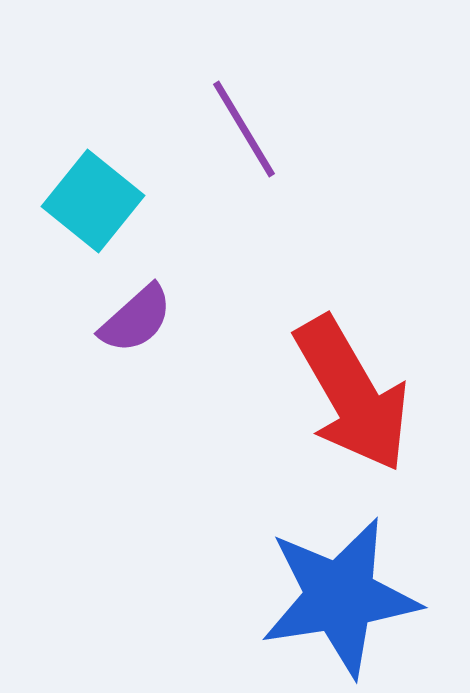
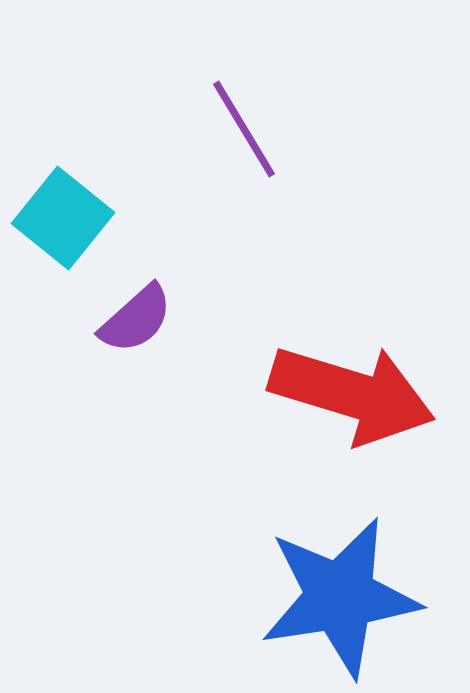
cyan square: moved 30 px left, 17 px down
red arrow: rotated 43 degrees counterclockwise
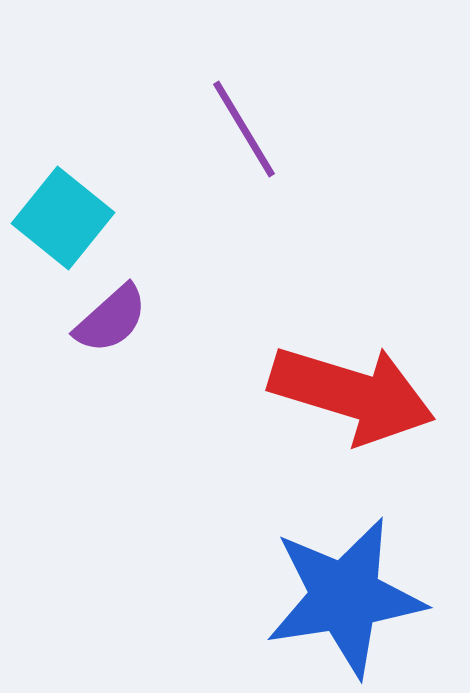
purple semicircle: moved 25 px left
blue star: moved 5 px right
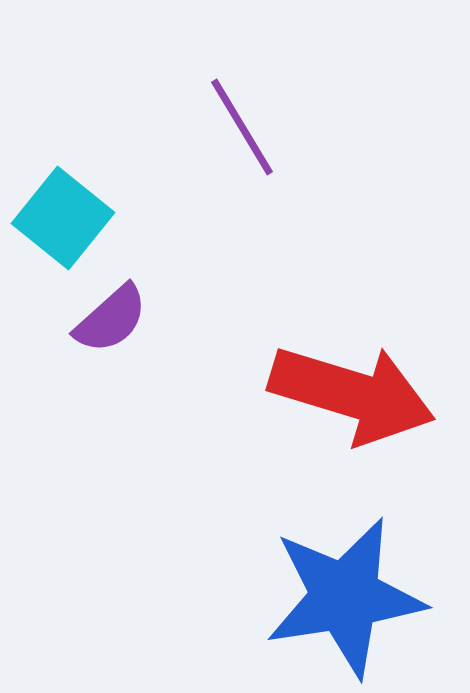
purple line: moved 2 px left, 2 px up
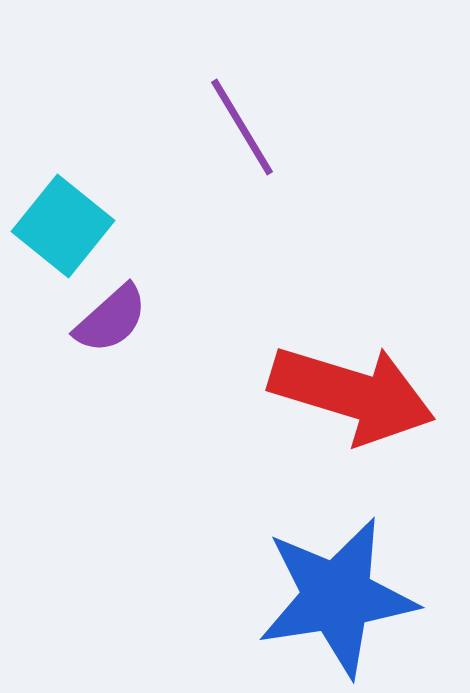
cyan square: moved 8 px down
blue star: moved 8 px left
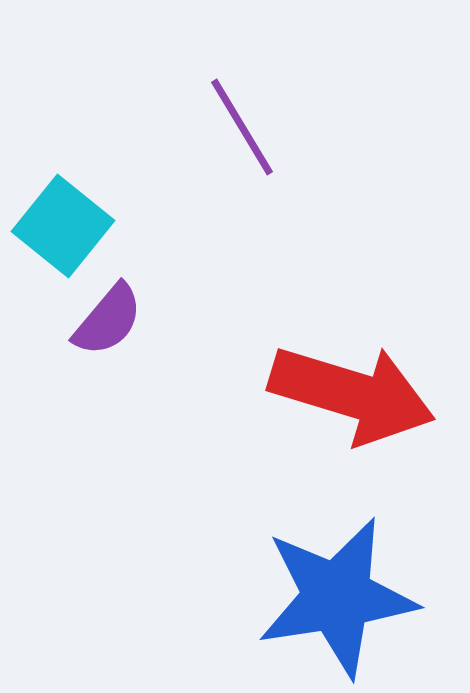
purple semicircle: moved 3 px left, 1 px down; rotated 8 degrees counterclockwise
